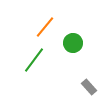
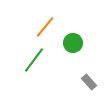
gray rectangle: moved 5 px up
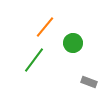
gray rectangle: rotated 28 degrees counterclockwise
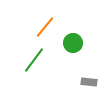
gray rectangle: rotated 14 degrees counterclockwise
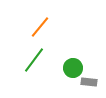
orange line: moved 5 px left
green circle: moved 25 px down
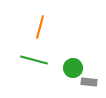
orange line: rotated 25 degrees counterclockwise
green line: rotated 68 degrees clockwise
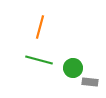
green line: moved 5 px right
gray rectangle: moved 1 px right
